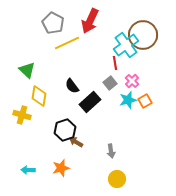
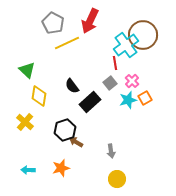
orange square: moved 3 px up
yellow cross: moved 3 px right, 7 px down; rotated 24 degrees clockwise
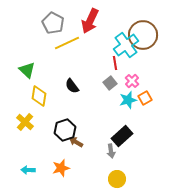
black rectangle: moved 32 px right, 34 px down
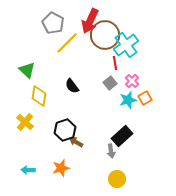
brown circle: moved 38 px left
yellow line: rotated 20 degrees counterclockwise
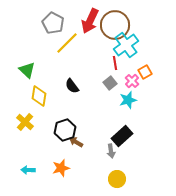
brown circle: moved 10 px right, 10 px up
orange square: moved 26 px up
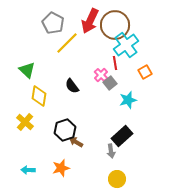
pink cross: moved 31 px left, 6 px up
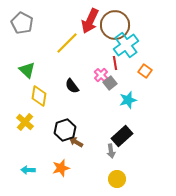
gray pentagon: moved 31 px left
orange square: moved 1 px up; rotated 24 degrees counterclockwise
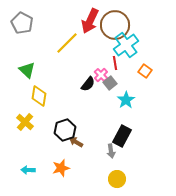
black semicircle: moved 16 px right, 2 px up; rotated 105 degrees counterclockwise
cyan star: moved 2 px left; rotated 18 degrees counterclockwise
black rectangle: rotated 20 degrees counterclockwise
